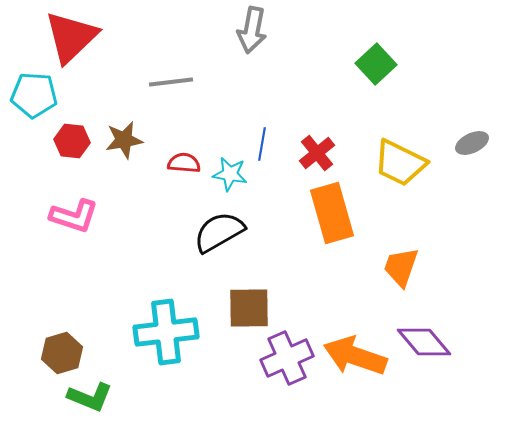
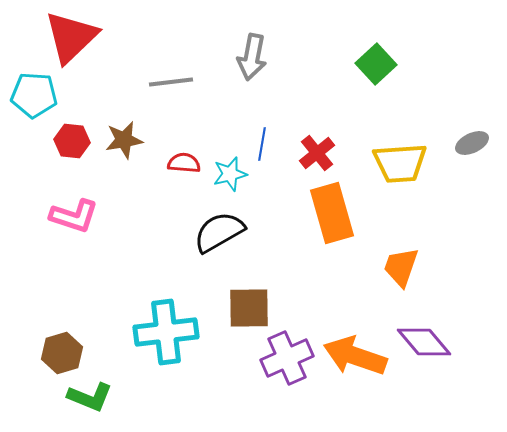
gray arrow: moved 27 px down
yellow trapezoid: rotated 30 degrees counterclockwise
cyan star: rotated 24 degrees counterclockwise
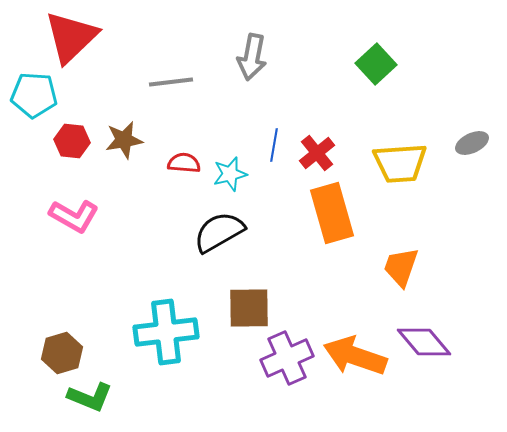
blue line: moved 12 px right, 1 px down
pink L-shape: rotated 12 degrees clockwise
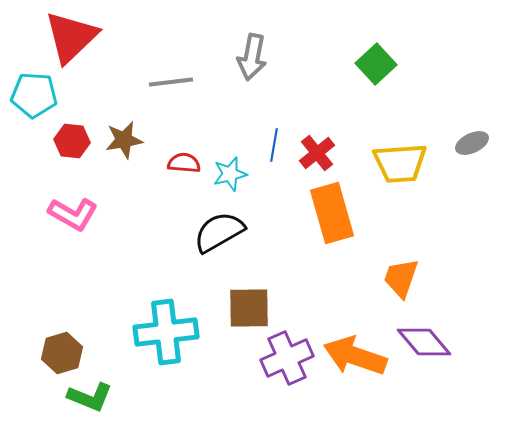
pink L-shape: moved 1 px left, 2 px up
orange trapezoid: moved 11 px down
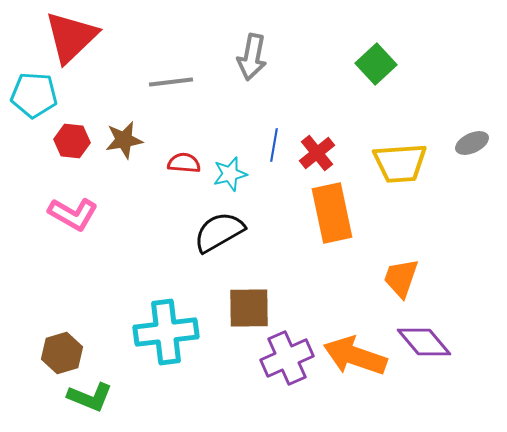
orange rectangle: rotated 4 degrees clockwise
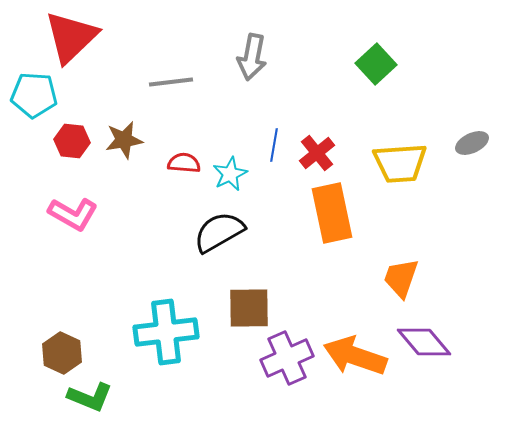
cyan star: rotated 12 degrees counterclockwise
brown hexagon: rotated 18 degrees counterclockwise
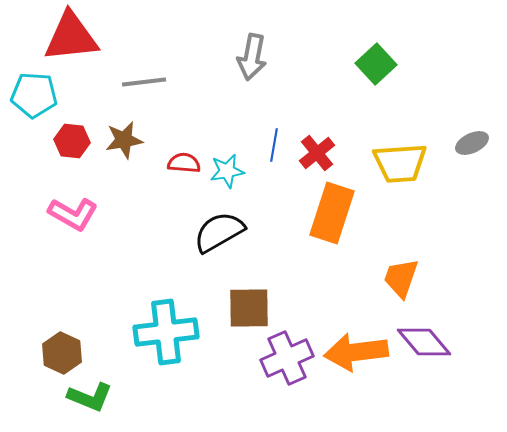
red triangle: rotated 38 degrees clockwise
gray line: moved 27 px left
cyan star: moved 3 px left, 3 px up; rotated 16 degrees clockwise
orange rectangle: rotated 30 degrees clockwise
orange arrow: moved 1 px right, 4 px up; rotated 26 degrees counterclockwise
